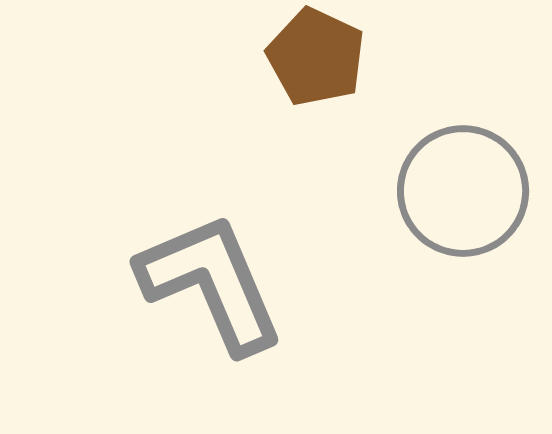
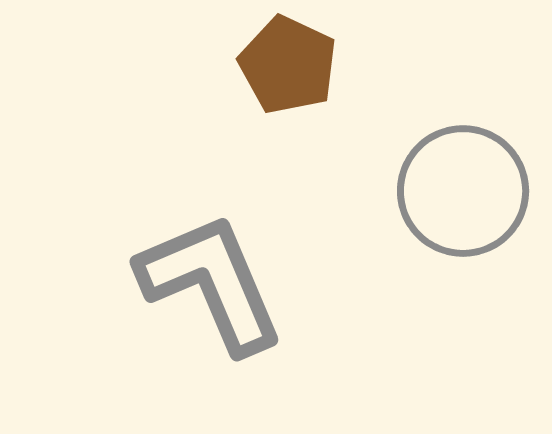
brown pentagon: moved 28 px left, 8 px down
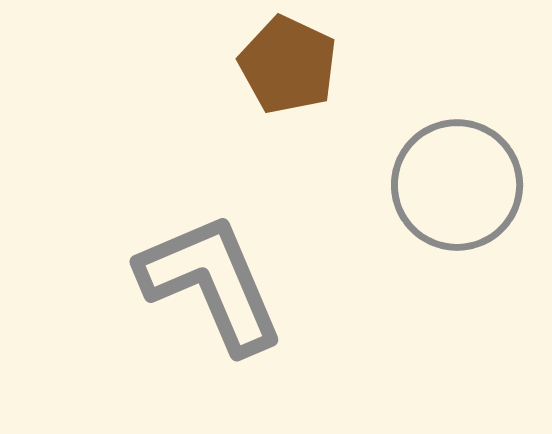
gray circle: moved 6 px left, 6 px up
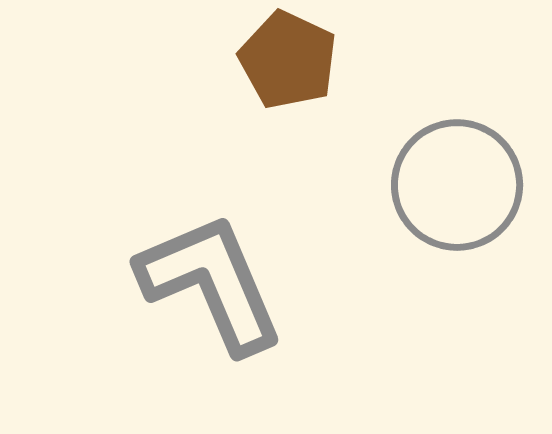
brown pentagon: moved 5 px up
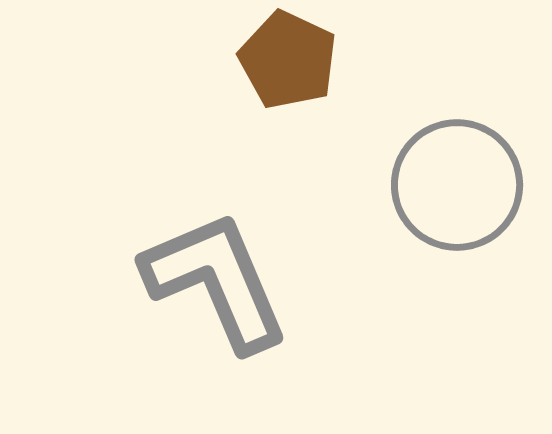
gray L-shape: moved 5 px right, 2 px up
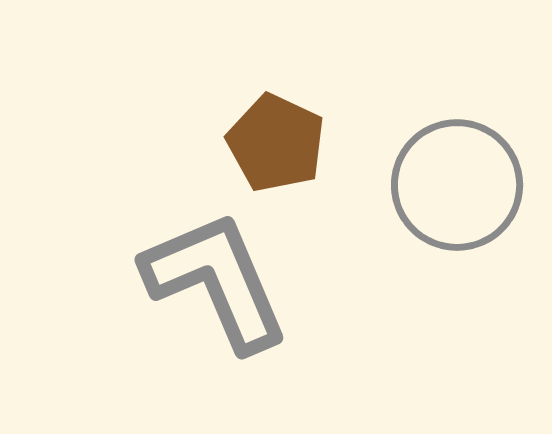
brown pentagon: moved 12 px left, 83 px down
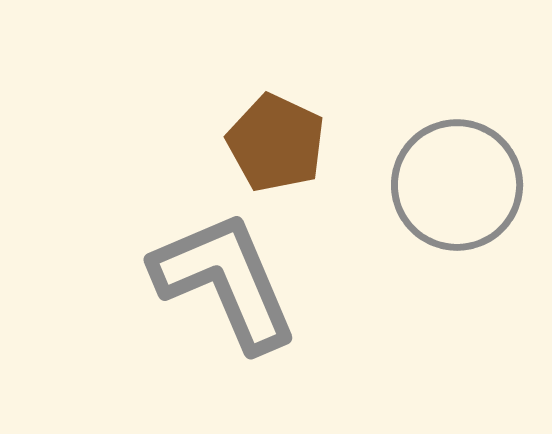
gray L-shape: moved 9 px right
